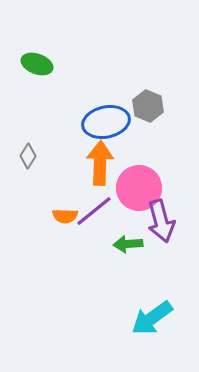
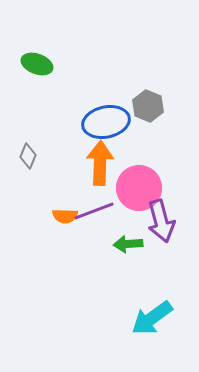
gray diamond: rotated 10 degrees counterclockwise
purple line: rotated 18 degrees clockwise
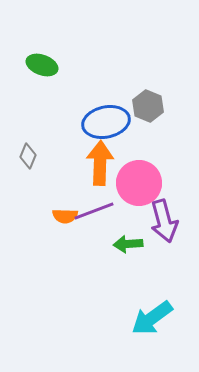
green ellipse: moved 5 px right, 1 px down
pink circle: moved 5 px up
purple arrow: moved 3 px right
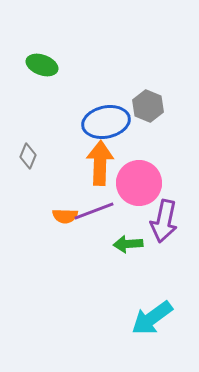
purple arrow: rotated 27 degrees clockwise
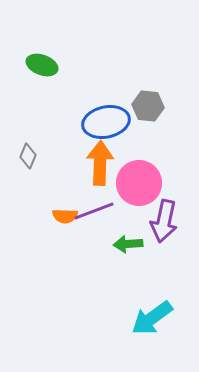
gray hexagon: rotated 16 degrees counterclockwise
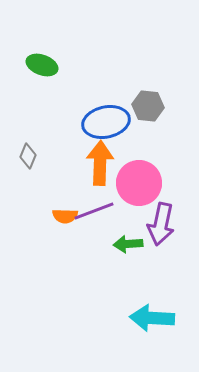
purple arrow: moved 3 px left, 3 px down
cyan arrow: rotated 39 degrees clockwise
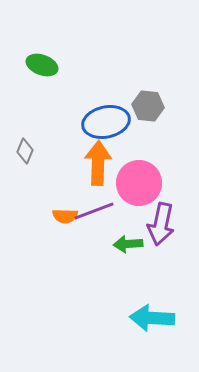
gray diamond: moved 3 px left, 5 px up
orange arrow: moved 2 px left
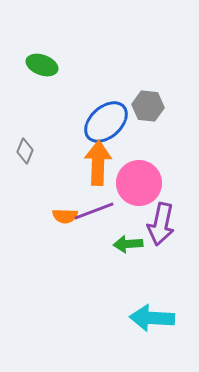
blue ellipse: rotated 30 degrees counterclockwise
